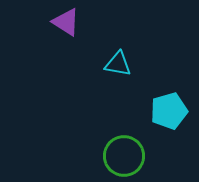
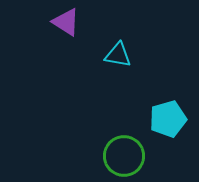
cyan triangle: moved 9 px up
cyan pentagon: moved 1 px left, 8 px down
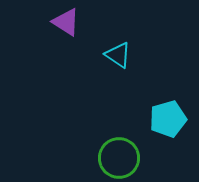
cyan triangle: rotated 24 degrees clockwise
green circle: moved 5 px left, 2 px down
